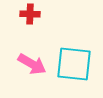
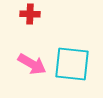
cyan square: moved 2 px left
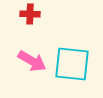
pink arrow: moved 3 px up
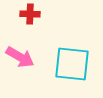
pink arrow: moved 12 px left, 4 px up
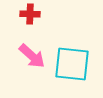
pink arrow: moved 12 px right, 1 px up; rotated 12 degrees clockwise
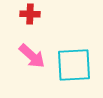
cyan square: moved 2 px right, 1 px down; rotated 9 degrees counterclockwise
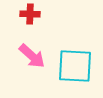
cyan square: moved 1 px right, 1 px down; rotated 6 degrees clockwise
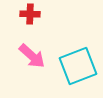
cyan square: moved 3 px right; rotated 24 degrees counterclockwise
